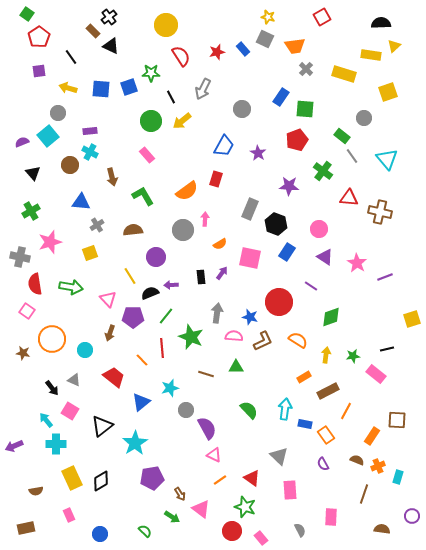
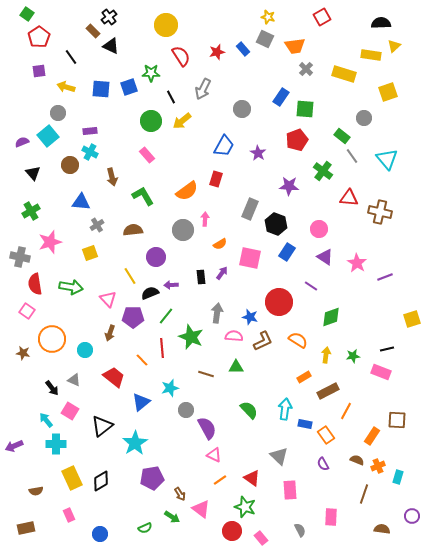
yellow arrow at (68, 88): moved 2 px left, 1 px up
pink rectangle at (376, 374): moved 5 px right, 2 px up; rotated 18 degrees counterclockwise
green semicircle at (145, 531): moved 3 px up; rotated 112 degrees clockwise
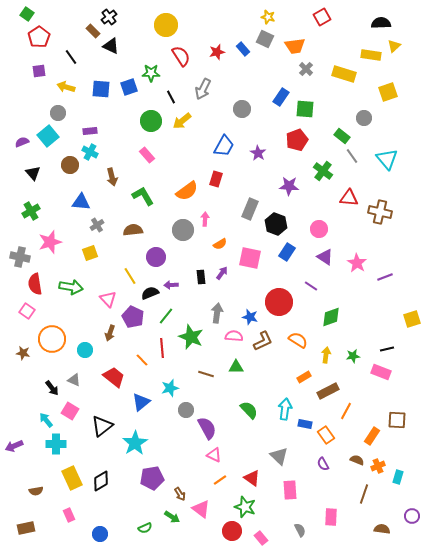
purple pentagon at (133, 317): rotated 25 degrees clockwise
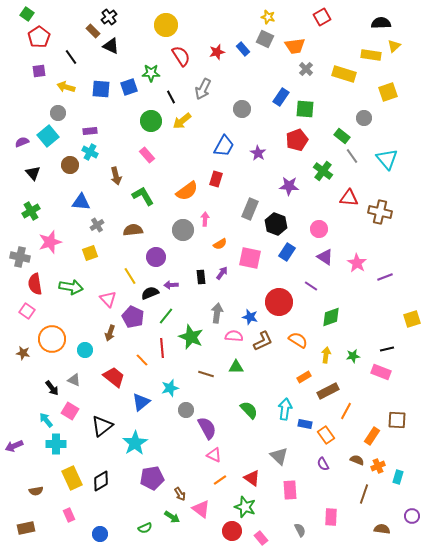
brown arrow at (112, 177): moved 4 px right, 1 px up
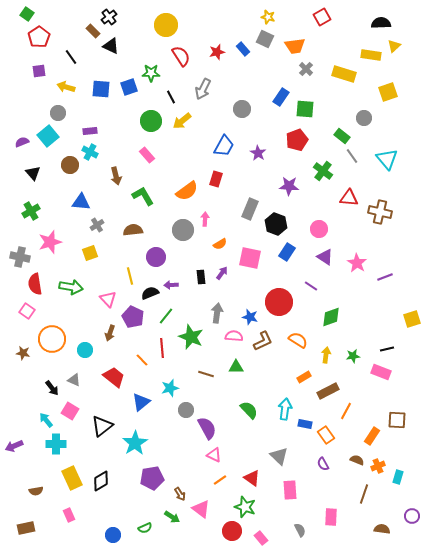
yellow line at (130, 276): rotated 18 degrees clockwise
blue circle at (100, 534): moved 13 px right, 1 px down
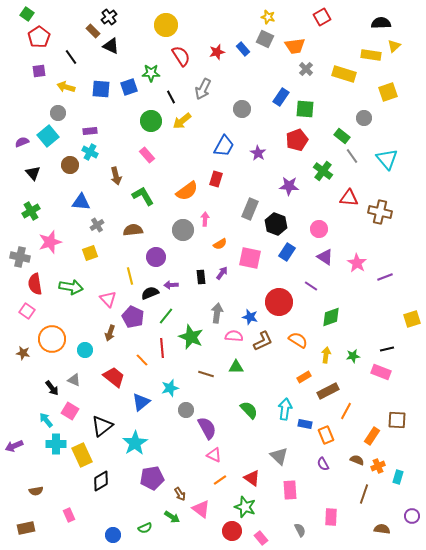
orange rectangle at (326, 435): rotated 12 degrees clockwise
yellow rectangle at (72, 478): moved 10 px right, 23 px up
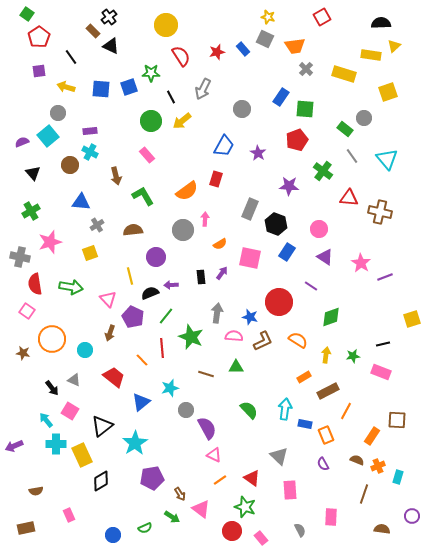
green rectangle at (342, 136): moved 3 px right, 7 px up
pink star at (357, 263): moved 4 px right
black line at (387, 349): moved 4 px left, 5 px up
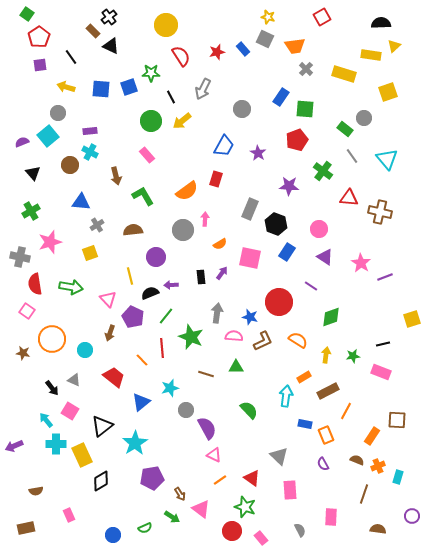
purple square at (39, 71): moved 1 px right, 6 px up
cyan arrow at (285, 409): moved 1 px right, 13 px up
brown semicircle at (382, 529): moved 4 px left
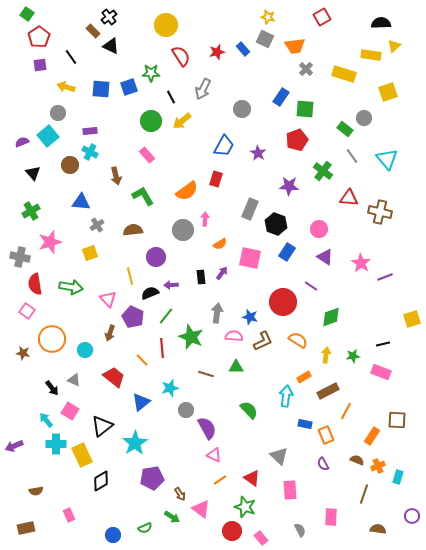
red circle at (279, 302): moved 4 px right
